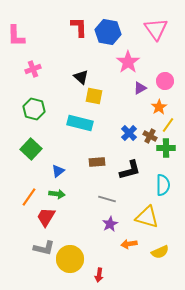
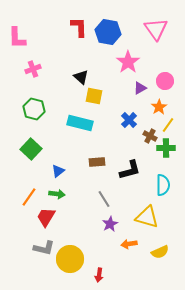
pink L-shape: moved 1 px right, 2 px down
blue cross: moved 13 px up
gray line: moved 3 px left; rotated 42 degrees clockwise
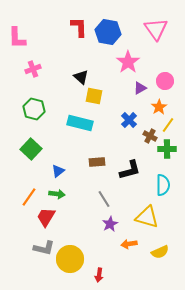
green cross: moved 1 px right, 1 px down
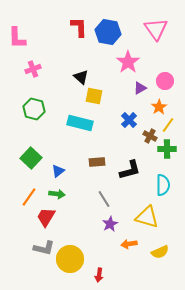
green square: moved 9 px down
